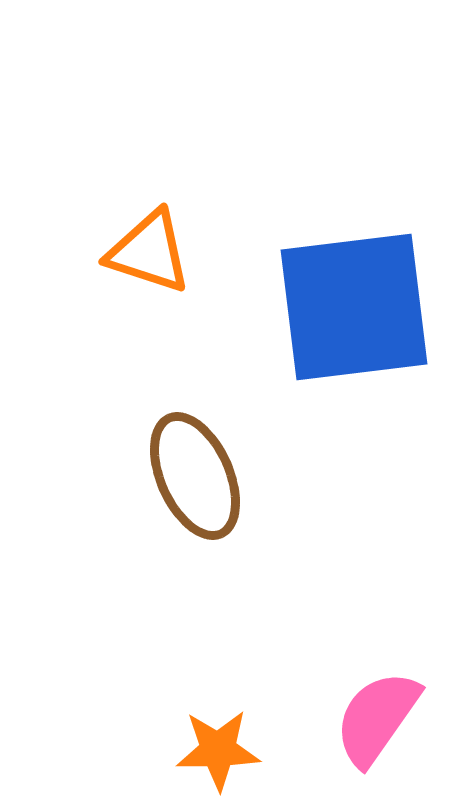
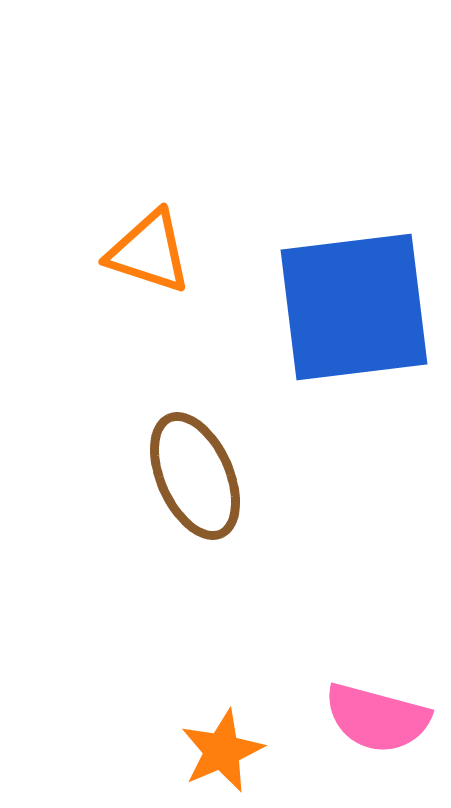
pink semicircle: rotated 110 degrees counterclockwise
orange star: moved 4 px right, 1 px down; rotated 22 degrees counterclockwise
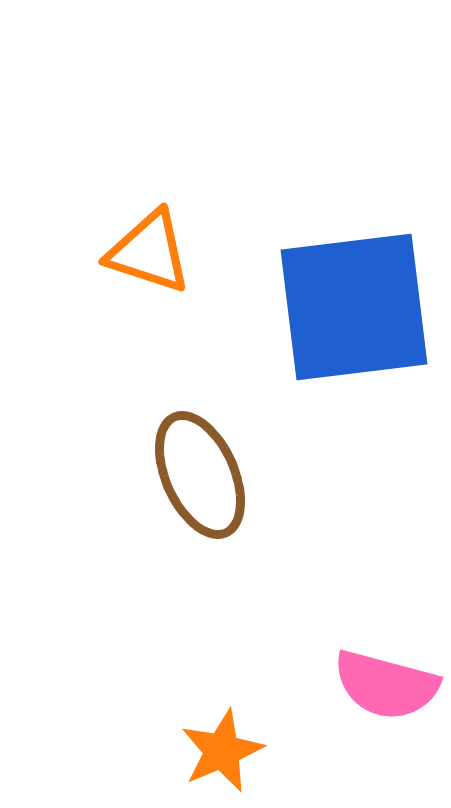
brown ellipse: moved 5 px right, 1 px up
pink semicircle: moved 9 px right, 33 px up
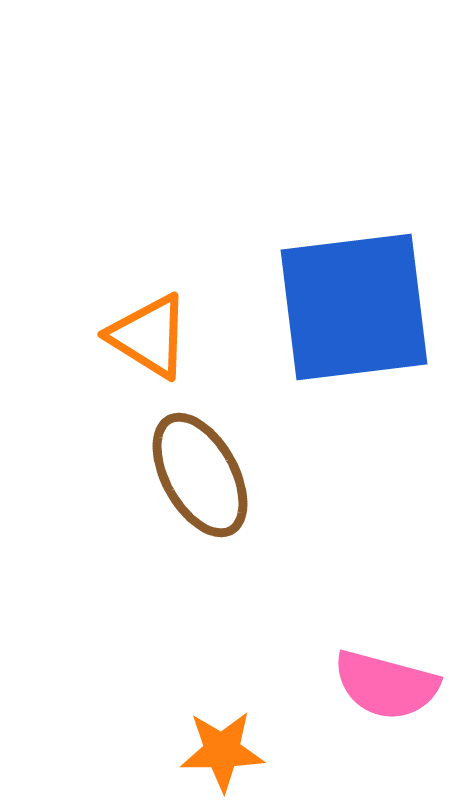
orange triangle: moved 84 px down; rotated 14 degrees clockwise
brown ellipse: rotated 5 degrees counterclockwise
orange star: rotated 22 degrees clockwise
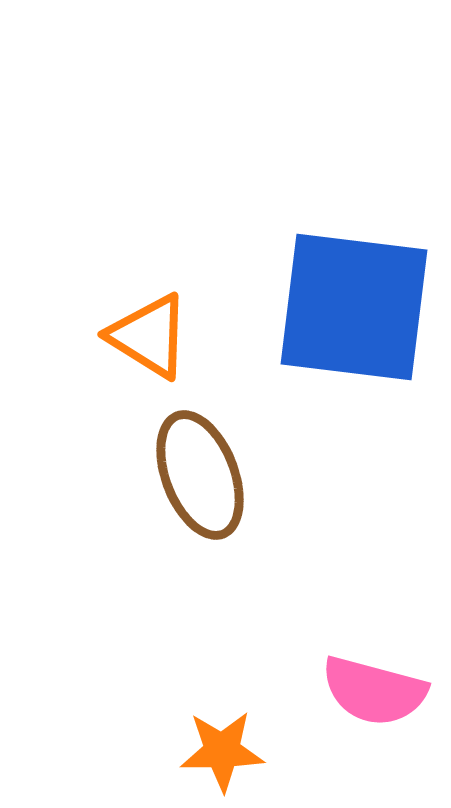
blue square: rotated 14 degrees clockwise
brown ellipse: rotated 8 degrees clockwise
pink semicircle: moved 12 px left, 6 px down
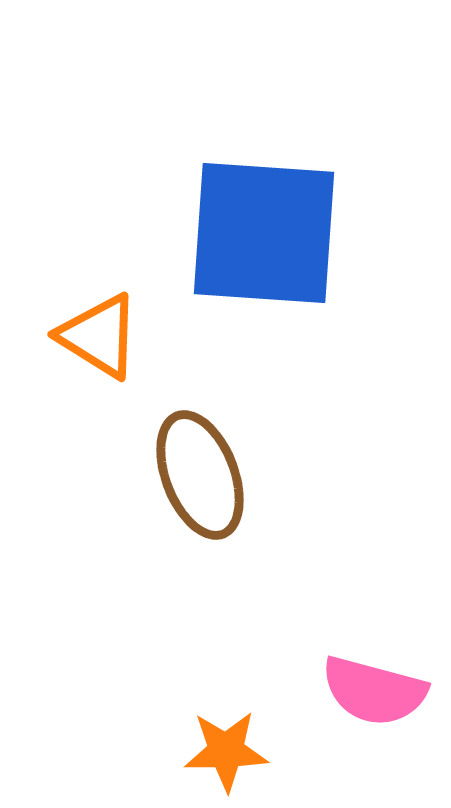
blue square: moved 90 px left, 74 px up; rotated 3 degrees counterclockwise
orange triangle: moved 50 px left
orange star: moved 4 px right
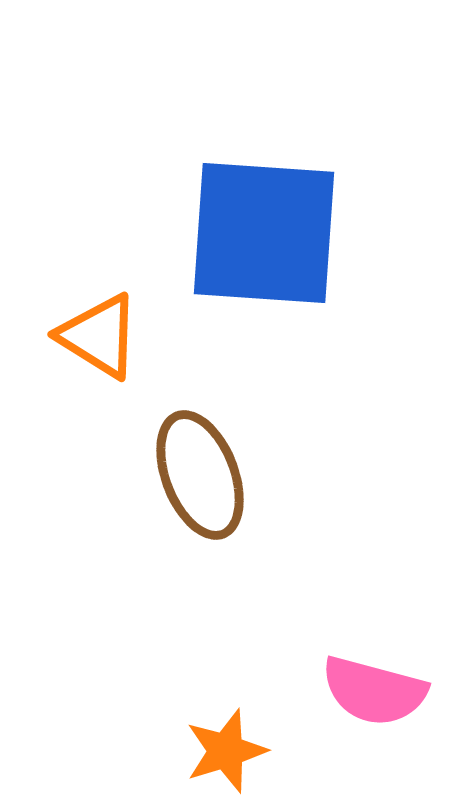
orange star: rotated 16 degrees counterclockwise
